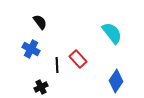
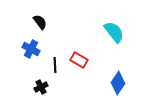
cyan semicircle: moved 2 px right, 1 px up
red rectangle: moved 1 px right, 1 px down; rotated 18 degrees counterclockwise
black line: moved 2 px left
blue diamond: moved 2 px right, 2 px down
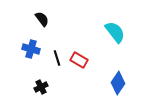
black semicircle: moved 2 px right, 3 px up
cyan semicircle: moved 1 px right
blue cross: rotated 12 degrees counterclockwise
black line: moved 2 px right, 7 px up; rotated 14 degrees counterclockwise
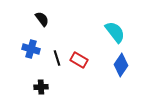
blue diamond: moved 3 px right, 18 px up
black cross: rotated 24 degrees clockwise
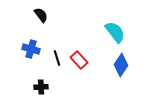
black semicircle: moved 1 px left, 4 px up
red rectangle: rotated 18 degrees clockwise
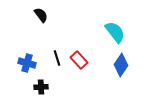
blue cross: moved 4 px left, 14 px down
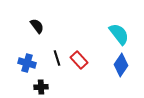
black semicircle: moved 4 px left, 11 px down
cyan semicircle: moved 4 px right, 2 px down
